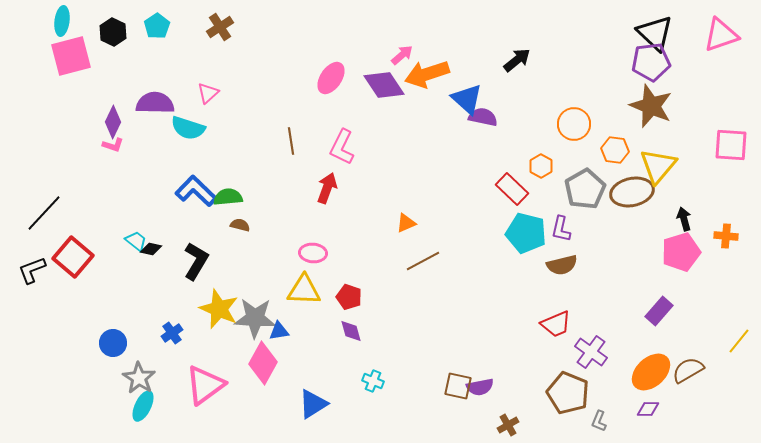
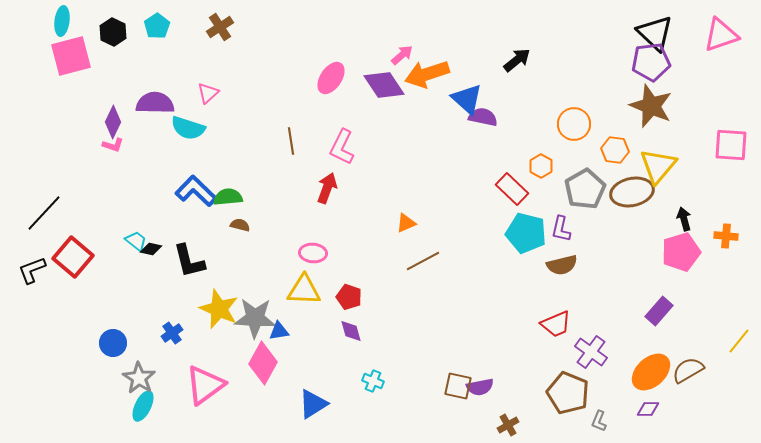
black L-shape at (196, 261): moved 7 px left; rotated 135 degrees clockwise
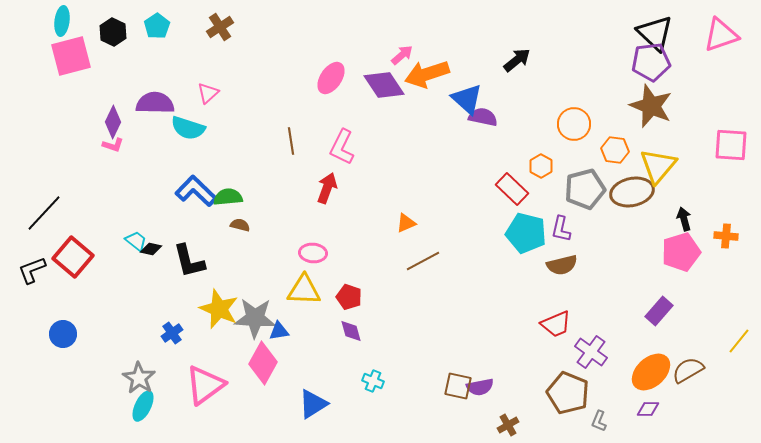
gray pentagon at (585, 189): rotated 15 degrees clockwise
blue circle at (113, 343): moved 50 px left, 9 px up
